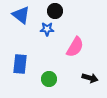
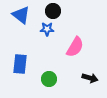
black circle: moved 2 px left
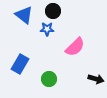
blue triangle: moved 3 px right
pink semicircle: rotated 15 degrees clockwise
blue rectangle: rotated 24 degrees clockwise
black arrow: moved 6 px right, 1 px down
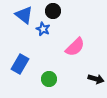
blue star: moved 4 px left; rotated 24 degrees clockwise
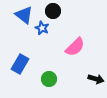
blue star: moved 1 px left, 1 px up
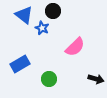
blue rectangle: rotated 30 degrees clockwise
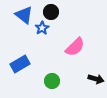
black circle: moved 2 px left, 1 px down
blue star: rotated 16 degrees clockwise
green circle: moved 3 px right, 2 px down
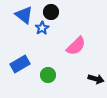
pink semicircle: moved 1 px right, 1 px up
green circle: moved 4 px left, 6 px up
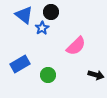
black arrow: moved 4 px up
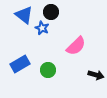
blue star: rotated 16 degrees counterclockwise
green circle: moved 5 px up
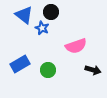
pink semicircle: rotated 25 degrees clockwise
black arrow: moved 3 px left, 5 px up
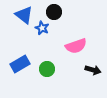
black circle: moved 3 px right
green circle: moved 1 px left, 1 px up
